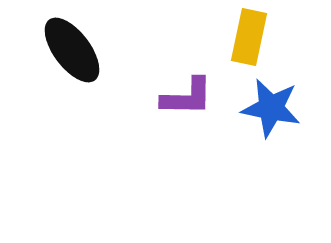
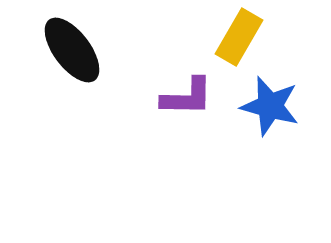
yellow rectangle: moved 10 px left; rotated 18 degrees clockwise
blue star: moved 1 px left, 2 px up; rotated 4 degrees clockwise
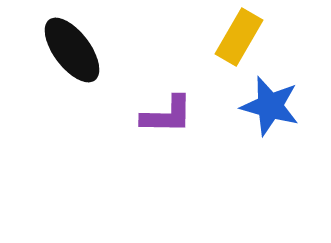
purple L-shape: moved 20 px left, 18 px down
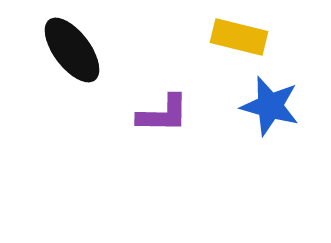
yellow rectangle: rotated 74 degrees clockwise
purple L-shape: moved 4 px left, 1 px up
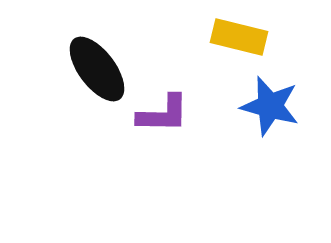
black ellipse: moved 25 px right, 19 px down
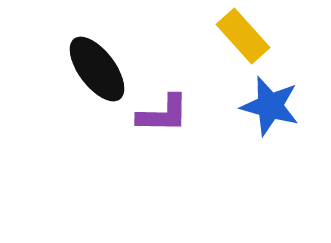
yellow rectangle: moved 4 px right, 1 px up; rotated 34 degrees clockwise
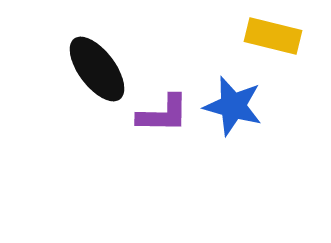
yellow rectangle: moved 30 px right; rotated 34 degrees counterclockwise
blue star: moved 37 px left
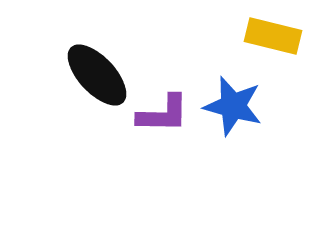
black ellipse: moved 6 px down; rotated 6 degrees counterclockwise
